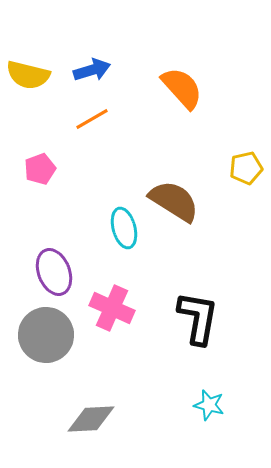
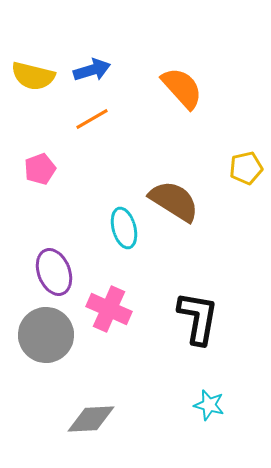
yellow semicircle: moved 5 px right, 1 px down
pink cross: moved 3 px left, 1 px down
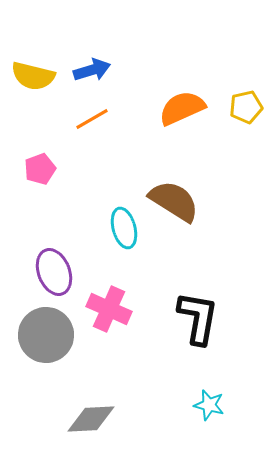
orange semicircle: moved 20 px down; rotated 72 degrees counterclockwise
yellow pentagon: moved 61 px up
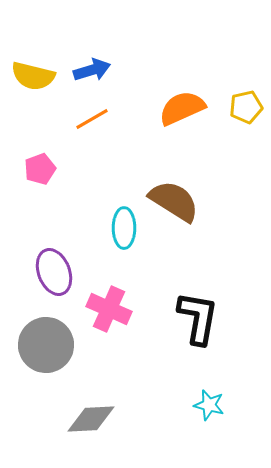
cyan ellipse: rotated 15 degrees clockwise
gray circle: moved 10 px down
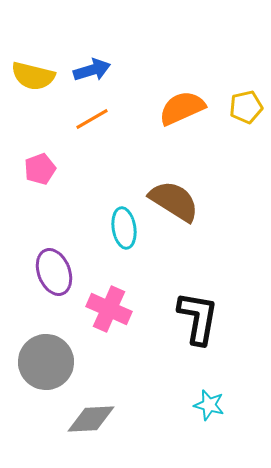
cyan ellipse: rotated 9 degrees counterclockwise
gray circle: moved 17 px down
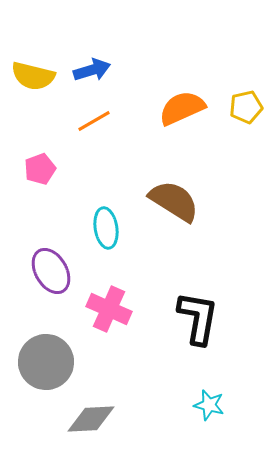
orange line: moved 2 px right, 2 px down
cyan ellipse: moved 18 px left
purple ellipse: moved 3 px left, 1 px up; rotated 9 degrees counterclockwise
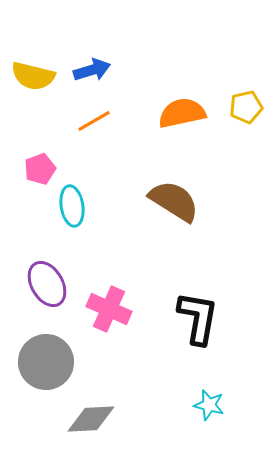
orange semicircle: moved 5 px down; rotated 12 degrees clockwise
cyan ellipse: moved 34 px left, 22 px up
purple ellipse: moved 4 px left, 13 px down
